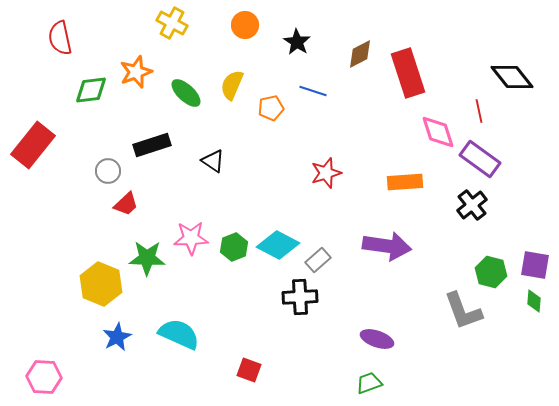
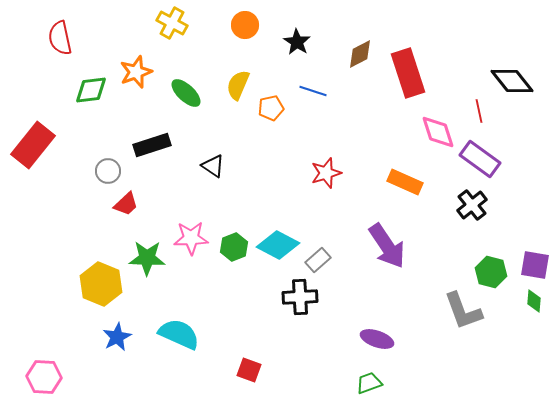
black diamond at (512, 77): moved 4 px down
yellow semicircle at (232, 85): moved 6 px right
black triangle at (213, 161): moved 5 px down
orange rectangle at (405, 182): rotated 28 degrees clockwise
purple arrow at (387, 246): rotated 48 degrees clockwise
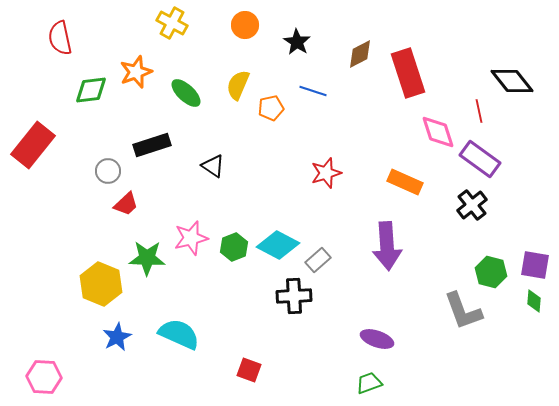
pink star at (191, 238): rotated 12 degrees counterclockwise
purple arrow at (387, 246): rotated 30 degrees clockwise
black cross at (300, 297): moved 6 px left, 1 px up
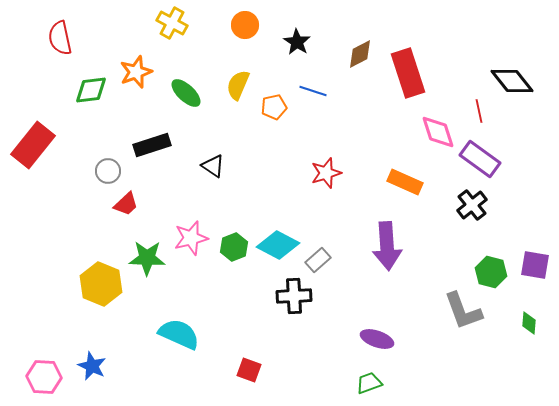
orange pentagon at (271, 108): moved 3 px right, 1 px up
green diamond at (534, 301): moved 5 px left, 22 px down
blue star at (117, 337): moved 25 px left, 29 px down; rotated 20 degrees counterclockwise
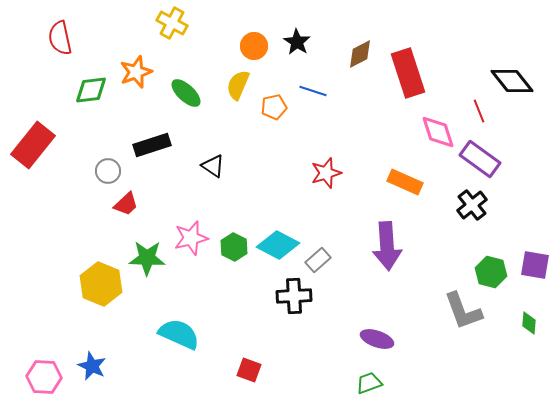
orange circle at (245, 25): moved 9 px right, 21 px down
red line at (479, 111): rotated 10 degrees counterclockwise
green hexagon at (234, 247): rotated 12 degrees counterclockwise
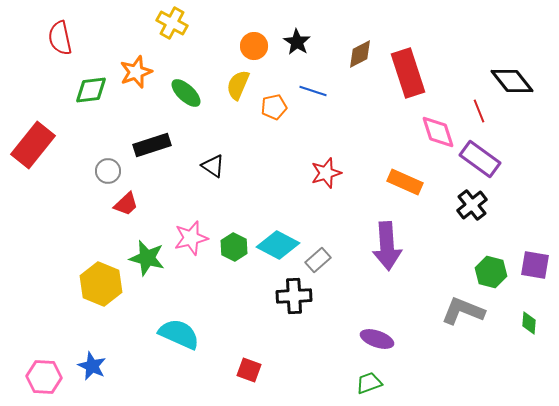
green star at (147, 258): rotated 12 degrees clockwise
gray L-shape at (463, 311): rotated 132 degrees clockwise
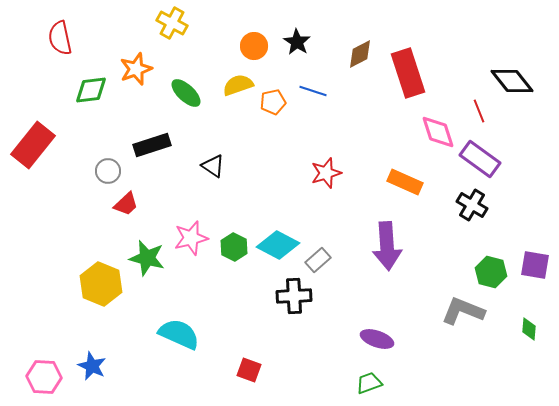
orange star at (136, 72): moved 3 px up
yellow semicircle at (238, 85): rotated 48 degrees clockwise
orange pentagon at (274, 107): moved 1 px left, 5 px up
black cross at (472, 205): rotated 20 degrees counterclockwise
green diamond at (529, 323): moved 6 px down
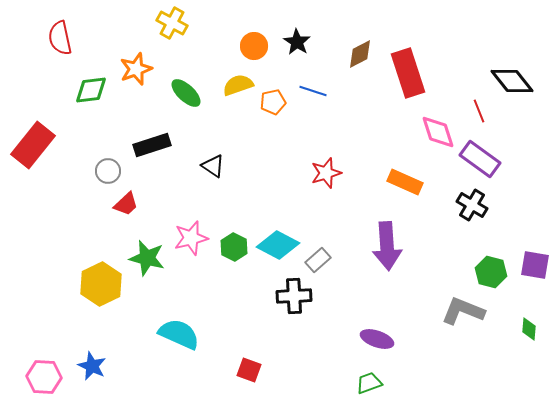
yellow hexagon at (101, 284): rotated 12 degrees clockwise
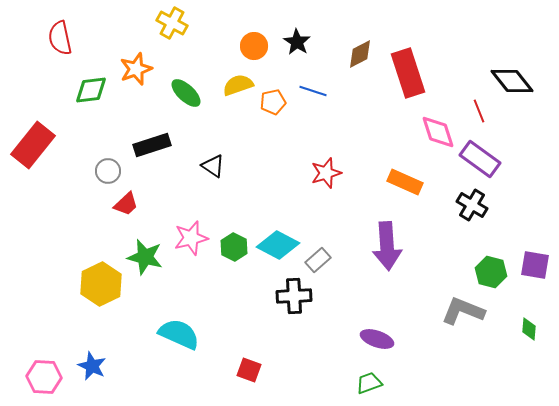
green star at (147, 258): moved 2 px left, 1 px up
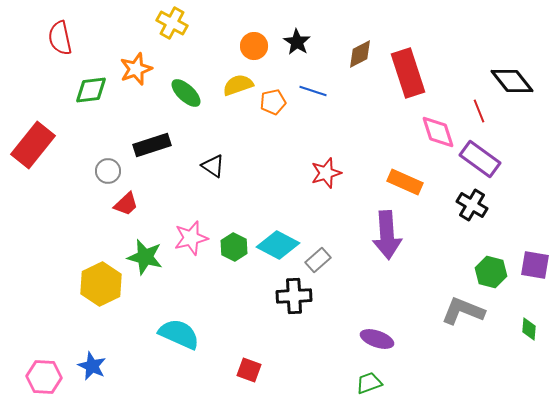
purple arrow at (387, 246): moved 11 px up
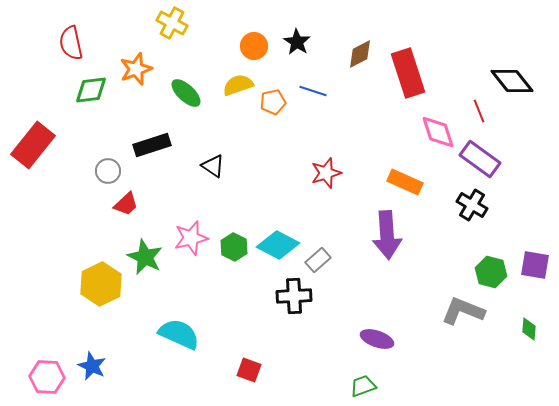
red semicircle at (60, 38): moved 11 px right, 5 px down
green star at (145, 257): rotated 12 degrees clockwise
pink hexagon at (44, 377): moved 3 px right
green trapezoid at (369, 383): moved 6 px left, 3 px down
